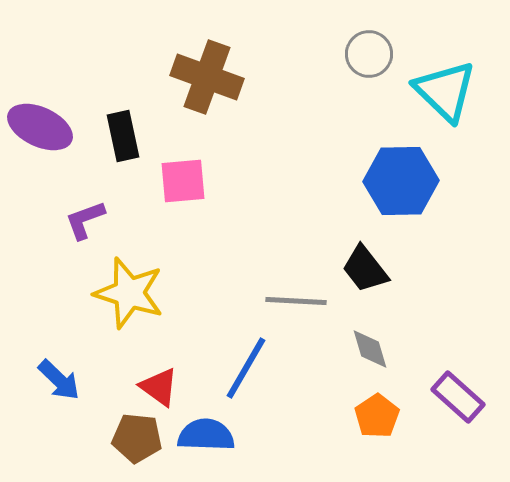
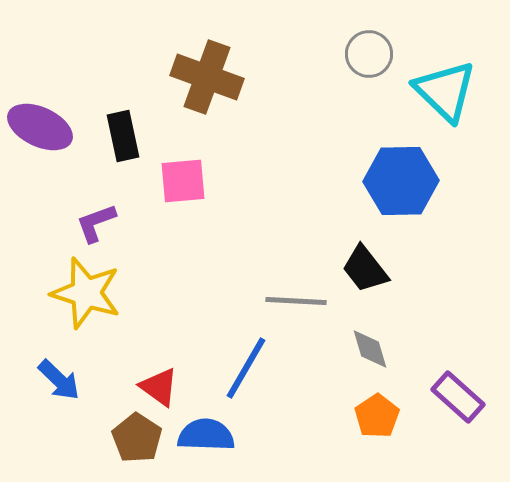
purple L-shape: moved 11 px right, 3 px down
yellow star: moved 43 px left
brown pentagon: rotated 27 degrees clockwise
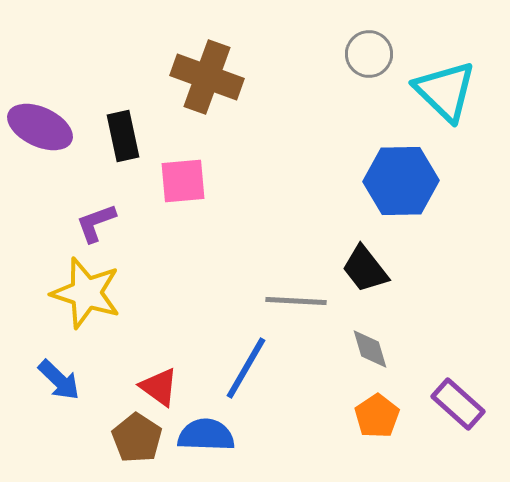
purple rectangle: moved 7 px down
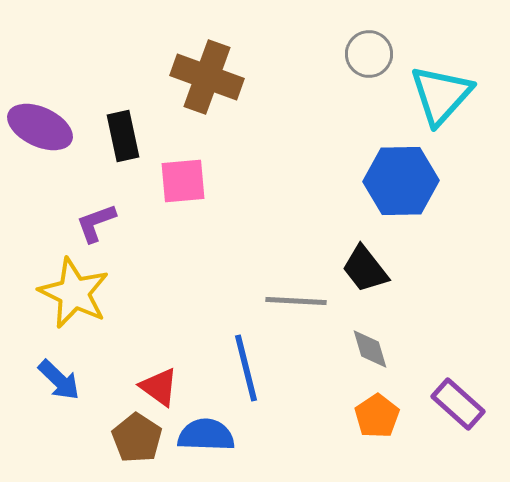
cyan triangle: moved 4 px left, 4 px down; rotated 28 degrees clockwise
yellow star: moved 12 px left; rotated 8 degrees clockwise
blue line: rotated 44 degrees counterclockwise
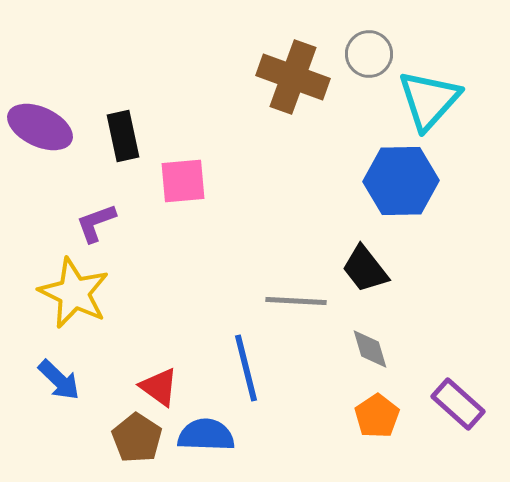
brown cross: moved 86 px right
cyan triangle: moved 12 px left, 5 px down
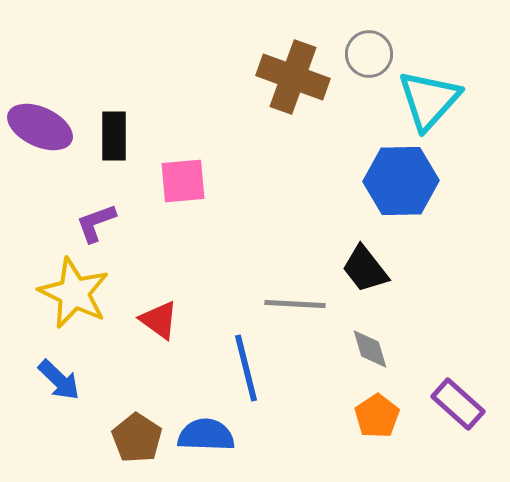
black rectangle: moved 9 px left; rotated 12 degrees clockwise
gray line: moved 1 px left, 3 px down
red triangle: moved 67 px up
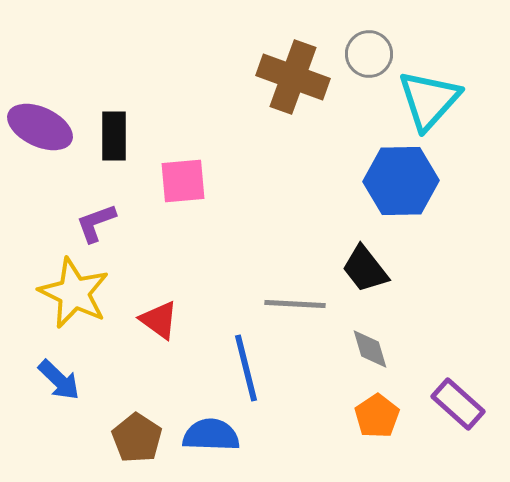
blue semicircle: moved 5 px right
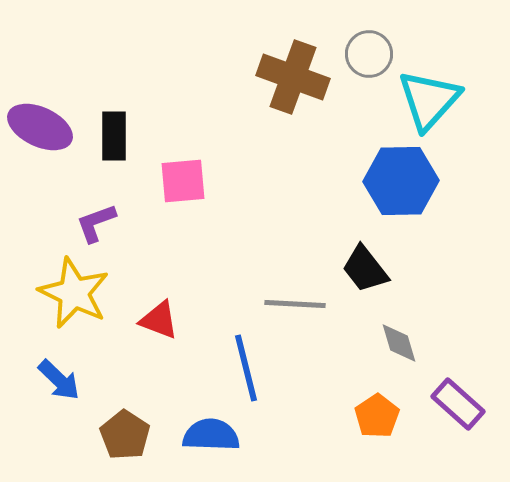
red triangle: rotated 15 degrees counterclockwise
gray diamond: moved 29 px right, 6 px up
brown pentagon: moved 12 px left, 3 px up
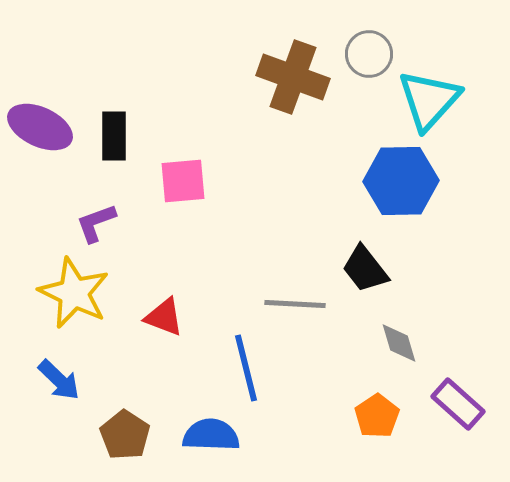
red triangle: moved 5 px right, 3 px up
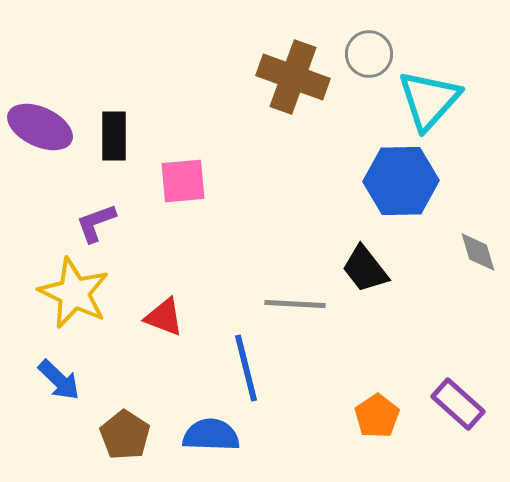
gray diamond: moved 79 px right, 91 px up
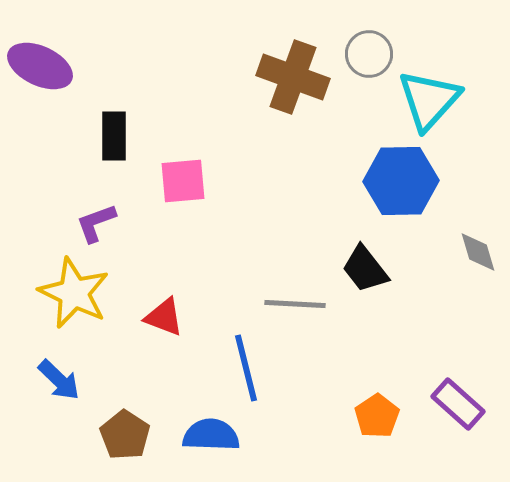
purple ellipse: moved 61 px up
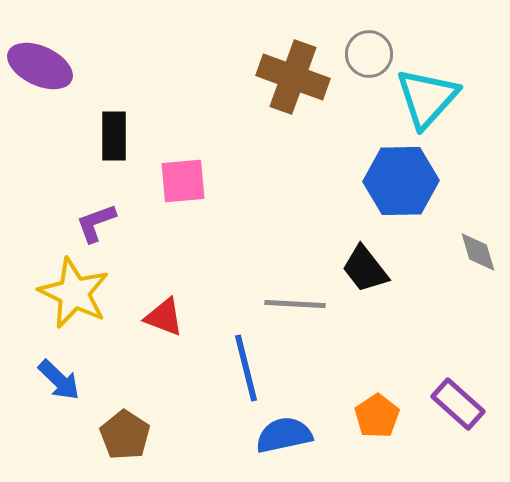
cyan triangle: moved 2 px left, 2 px up
blue semicircle: moved 73 px right; rotated 14 degrees counterclockwise
